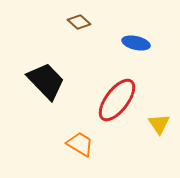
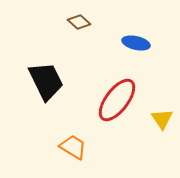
black trapezoid: rotated 18 degrees clockwise
yellow triangle: moved 3 px right, 5 px up
orange trapezoid: moved 7 px left, 3 px down
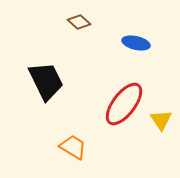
red ellipse: moved 7 px right, 4 px down
yellow triangle: moved 1 px left, 1 px down
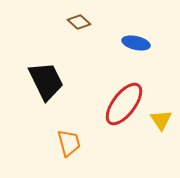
orange trapezoid: moved 4 px left, 4 px up; rotated 44 degrees clockwise
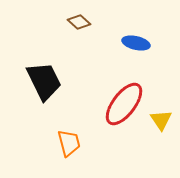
black trapezoid: moved 2 px left
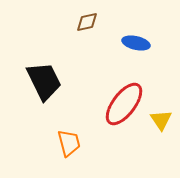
brown diamond: moved 8 px right; rotated 55 degrees counterclockwise
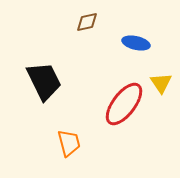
yellow triangle: moved 37 px up
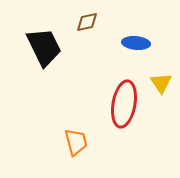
blue ellipse: rotated 8 degrees counterclockwise
black trapezoid: moved 34 px up
red ellipse: rotated 27 degrees counterclockwise
orange trapezoid: moved 7 px right, 1 px up
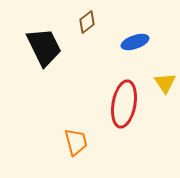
brown diamond: rotated 25 degrees counterclockwise
blue ellipse: moved 1 px left, 1 px up; rotated 24 degrees counterclockwise
yellow triangle: moved 4 px right
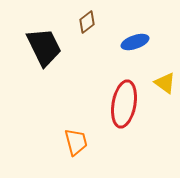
yellow triangle: rotated 20 degrees counterclockwise
